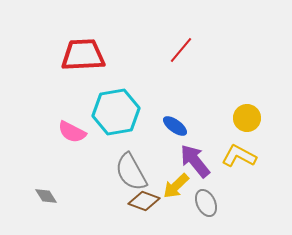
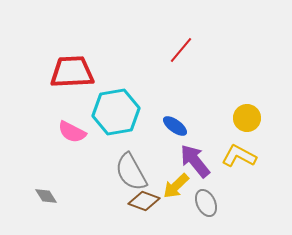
red trapezoid: moved 11 px left, 17 px down
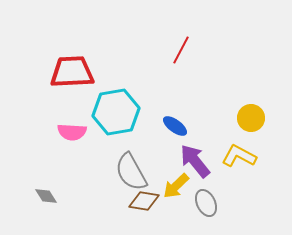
red line: rotated 12 degrees counterclockwise
yellow circle: moved 4 px right
pink semicircle: rotated 24 degrees counterclockwise
brown diamond: rotated 12 degrees counterclockwise
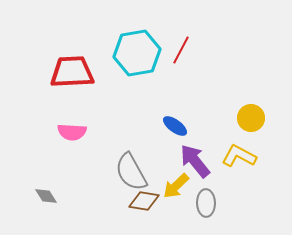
cyan hexagon: moved 21 px right, 59 px up
gray ellipse: rotated 24 degrees clockwise
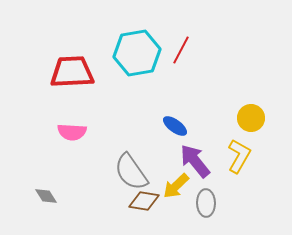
yellow L-shape: rotated 92 degrees clockwise
gray semicircle: rotated 6 degrees counterclockwise
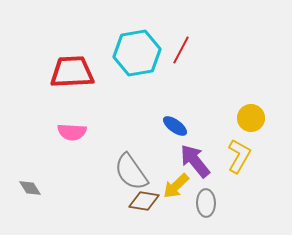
gray diamond: moved 16 px left, 8 px up
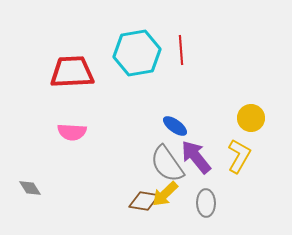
red line: rotated 32 degrees counterclockwise
purple arrow: moved 1 px right, 4 px up
gray semicircle: moved 36 px right, 8 px up
yellow arrow: moved 11 px left, 8 px down
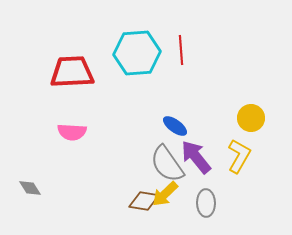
cyan hexagon: rotated 6 degrees clockwise
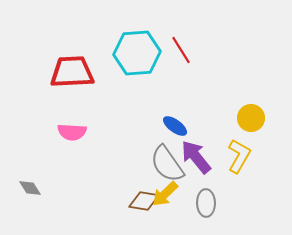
red line: rotated 28 degrees counterclockwise
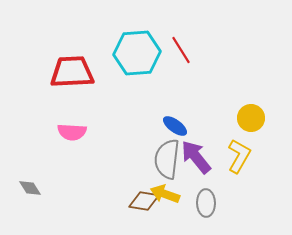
gray semicircle: moved 5 px up; rotated 42 degrees clockwise
yellow arrow: rotated 64 degrees clockwise
